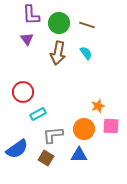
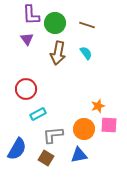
green circle: moved 4 px left
red circle: moved 3 px right, 3 px up
pink square: moved 2 px left, 1 px up
blue semicircle: rotated 25 degrees counterclockwise
blue triangle: rotated 12 degrees counterclockwise
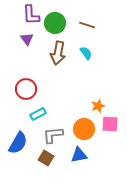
pink square: moved 1 px right, 1 px up
blue semicircle: moved 1 px right, 6 px up
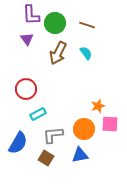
brown arrow: rotated 15 degrees clockwise
blue triangle: moved 1 px right
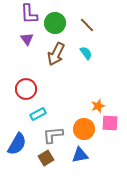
purple L-shape: moved 2 px left, 1 px up
brown line: rotated 28 degrees clockwise
brown arrow: moved 2 px left, 1 px down
pink square: moved 1 px up
blue semicircle: moved 1 px left, 1 px down
brown square: rotated 28 degrees clockwise
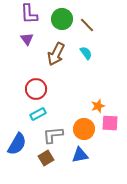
green circle: moved 7 px right, 4 px up
red circle: moved 10 px right
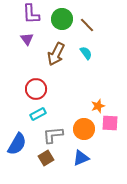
purple L-shape: moved 2 px right
blue triangle: moved 1 px right, 3 px down; rotated 12 degrees counterclockwise
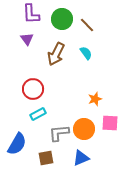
red circle: moved 3 px left
orange star: moved 3 px left, 7 px up
gray L-shape: moved 6 px right, 2 px up
brown square: rotated 21 degrees clockwise
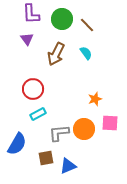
blue triangle: moved 13 px left, 8 px down
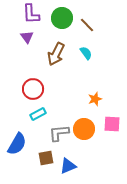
green circle: moved 1 px up
purple triangle: moved 2 px up
pink square: moved 2 px right, 1 px down
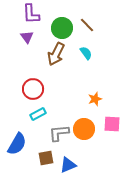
green circle: moved 10 px down
blue triangle: moved 1 px up
